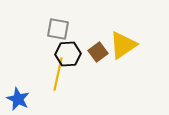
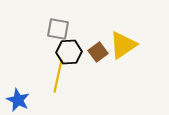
black hexagon: moved 1 px right, 2 px up
yellow line: moved 2 px down
blue star: moved 1 px down
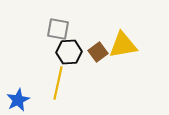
yellow triangle: rotated 24 degrees clockwise
yellow line: moved 7 px down
blue star: rotated 20 degrees clockwise
